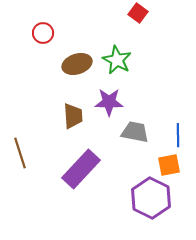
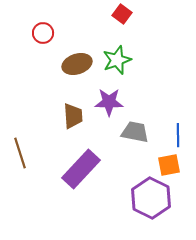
red square: moved 16 px left, 1 px down
green star: rotated 24 degrees clockwise
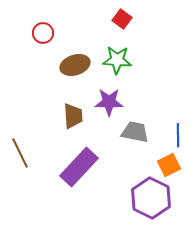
red square: moved 5 px down
green star: rotated 24 degrees clockwise
brown ellipse: moved 2 px left, 1 px down
brown line: rotated 8 degrees counterclockwise
orange square: rotated 15 degrees counterclockwise
purple rectangle: moved 2 px left, 2 px up
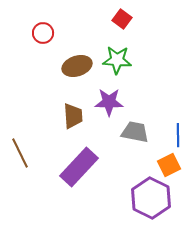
brown ellipse: moved 2 px right, 1 px down
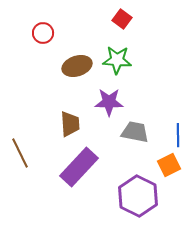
brown trapezoid: moved 3 px left, 8 px down
purple hexagon: moved 13 px left, 2 px up
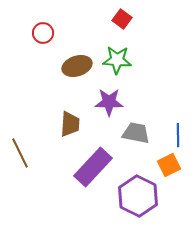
brown trapezoid: rotated 8 degrees clockwise
gray trapezoid: moved 1 px right, 1 px down
purple rectangle: moved 14 px right
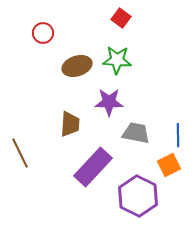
red square: moved 1 px left, 1 px up
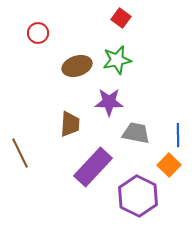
red circle: moved 5 px left
green star: rotated 16 degrees counterclockwise
orange square: rotated 20 degrees counterclockwise
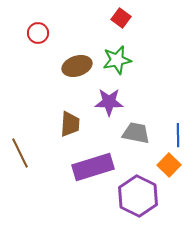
purple rectangle: rotated 30 degrees clockwise
